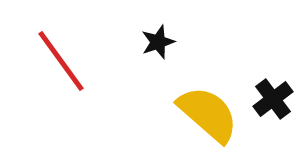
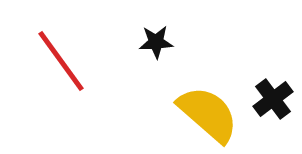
black star: moved 2 px left; rotated 16 degrees clockwise
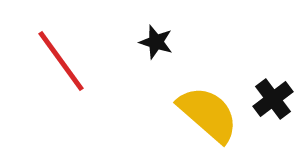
black star: rotated 20 degrees clockwise
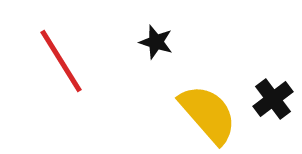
red line: rotated 4 degrees clockwise
yellow semicircle: rotated 8 degrees clockwise
